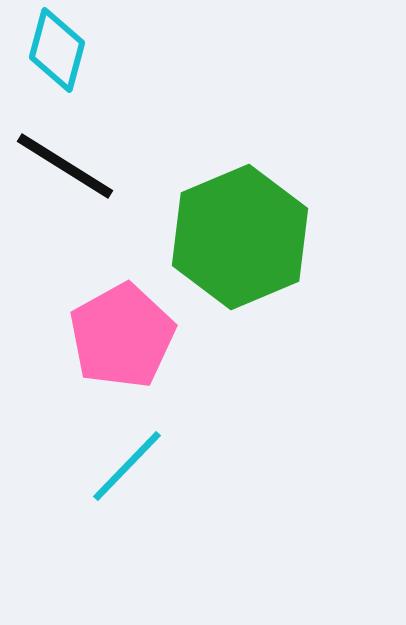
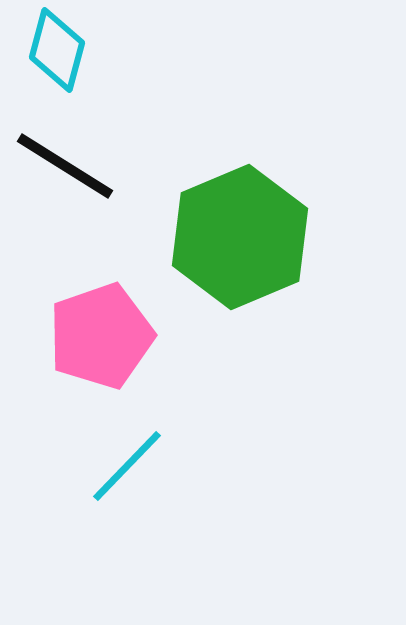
pink pentagon: moved 21 px left; rotated 10 degrees clockwise
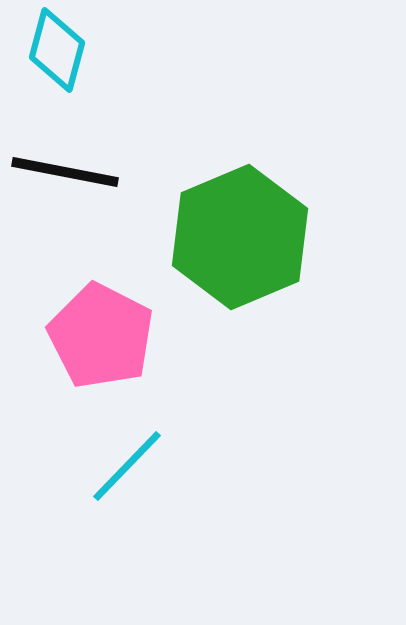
black line: moved 6 px down; rotated 21 degrees counterclockwise
pink pentagon: rotated 26 degrees counterclockwise
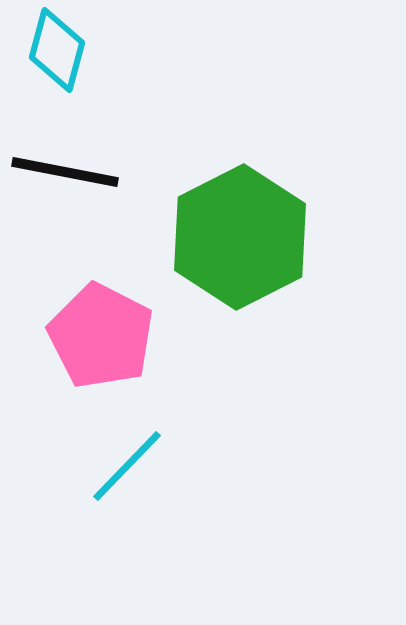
green hexagon: rotated 4 degrees counterclockwise
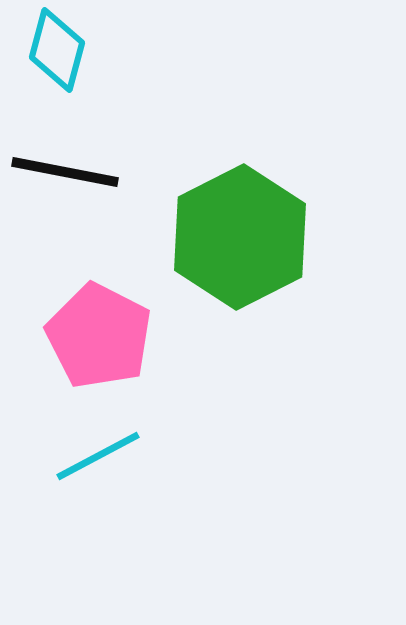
pink pentagon: moved 2 px left
cyan line: moved 29 px left, 10 px up; rotated 18 degrees clockwise
